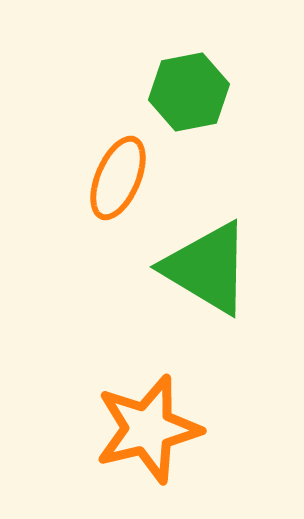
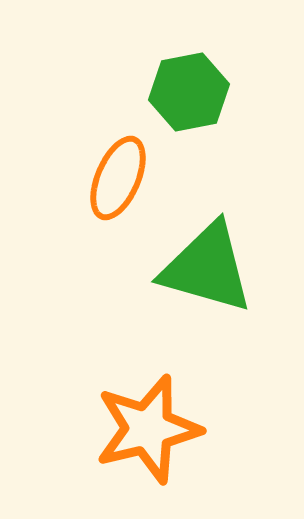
green triangle: rotated 15 degrees counterclockwise
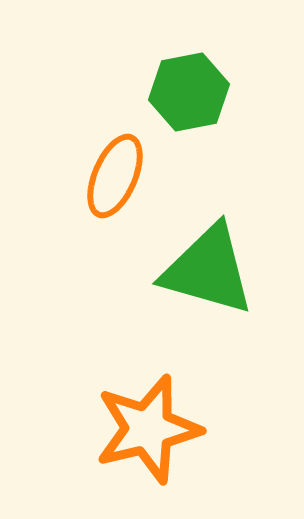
orange ellipse: moved 3 px left, 2 px up
green triangle: moved 1 px right, 2 px down
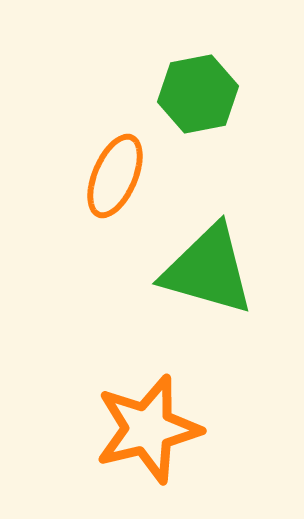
green hexagon: moved 9 px right, 2 px down
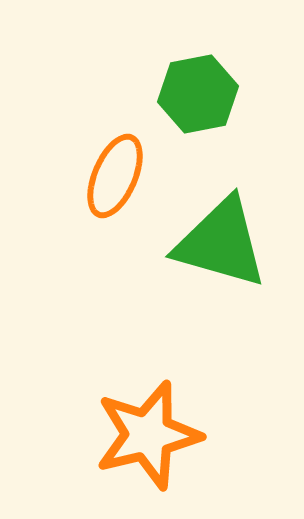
green triangle: moved 13 px right, 27 px up
orange star: moved 6 px down
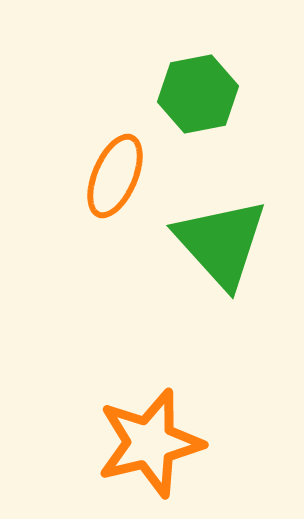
green triangle: rotated 32 degrees clockwise
orange star: moved 2 px right, 8 px down
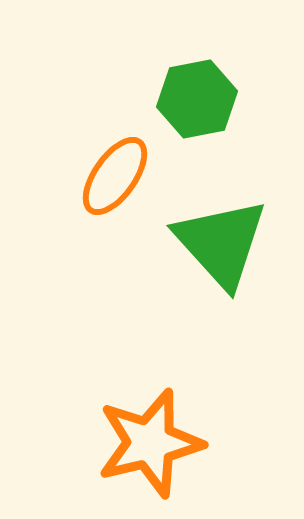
green hexagon: moved 1 px left, 5 px down
orange ellipse: rotated 12 degrees clockwise
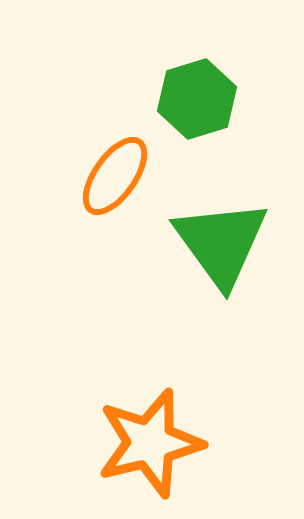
green hexagon: rotated 6 degrees counterclockwise
green triangle: rotated 6 degrees clockwise
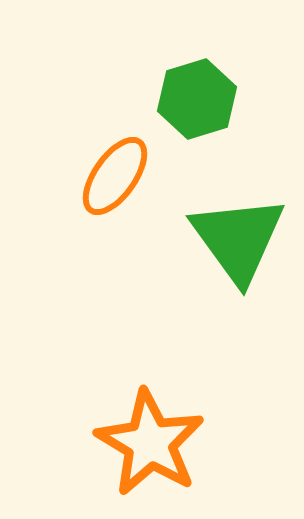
green triangle: moved 17 px right, 4 px up
orange star: rotated 27 degrees counterclockwise
